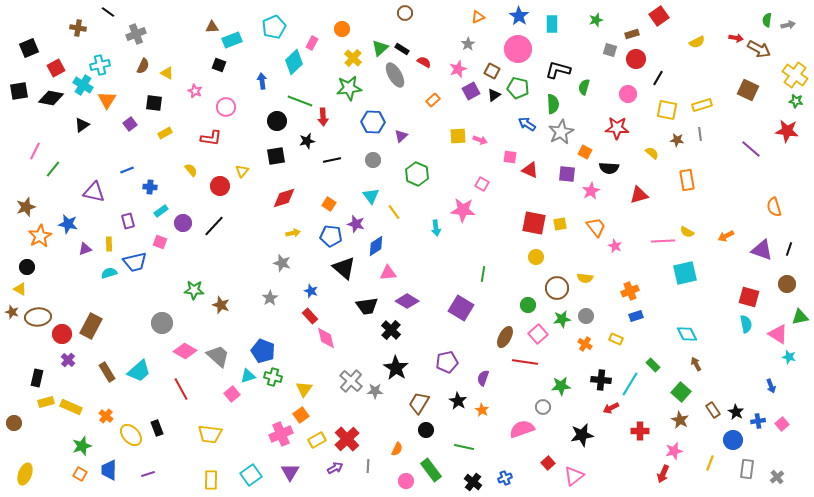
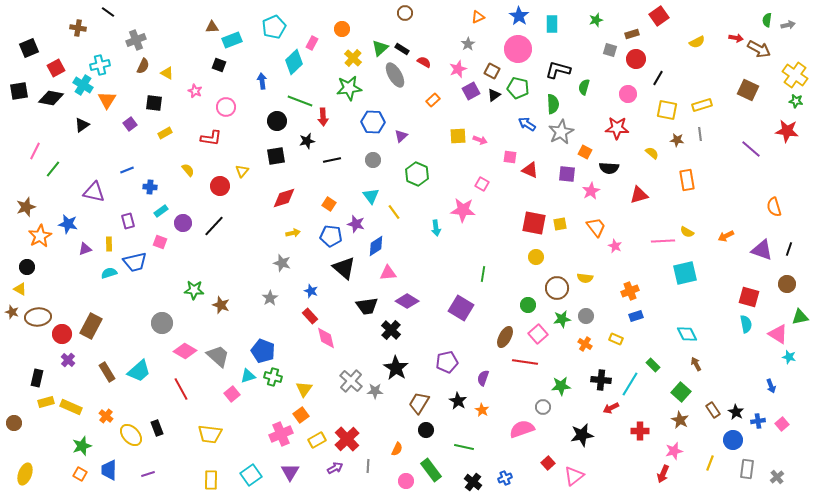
gray cross at (136, 34): moved 6 px down
yellow semicircle at (191, 170): moved 3 px left
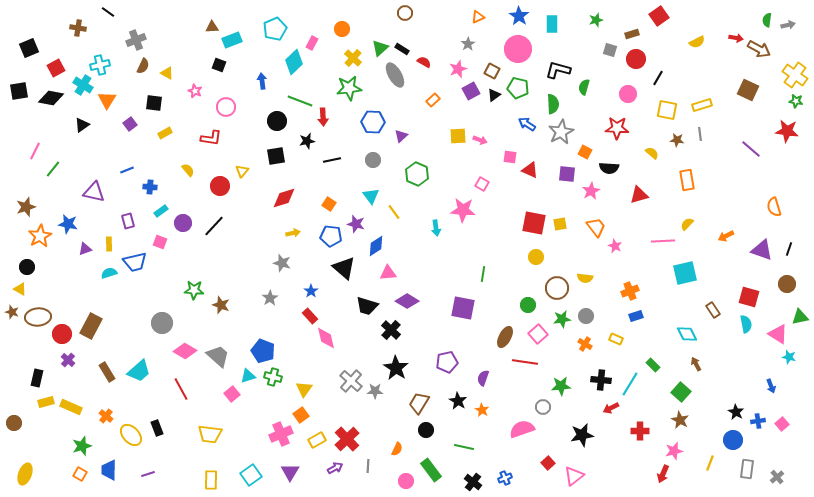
cyan pentagon at (274, 27): moved 1 px right, 2 px down
yellow semicircle at (687, 232): moved 8 px up; rotated 104 degrees clockwise
blue star at (311, 291): rotated 16 degrees clockwise
black trapezoid at (367, 306): rotated 25 degrees clockwise
purple square at (461, 308): moved 2 px right; rotated 20 degrees counterclockwise
brown rectangle at (713, 410): moved 100 px up
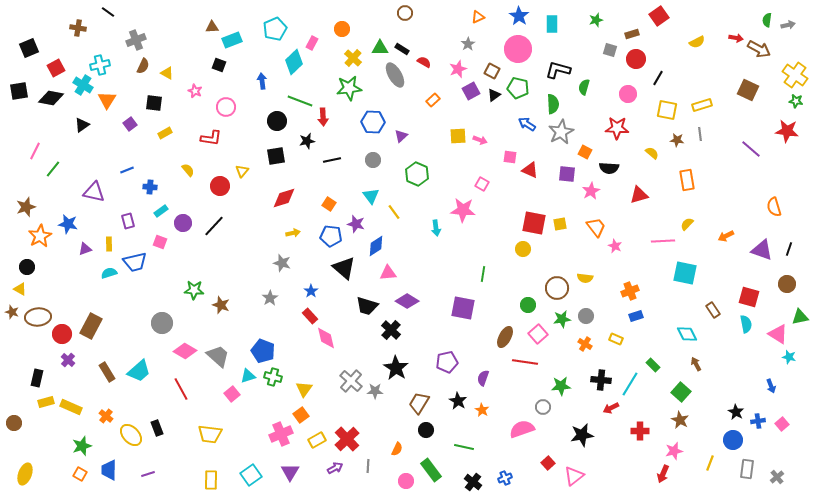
green triangle at (380, 48): rotated 42 degrees clockwise
yellow circle at (536, 257): moved 13 px left, 8 px up
cyan square at (685, 273): rotated 25 degrees clockwise
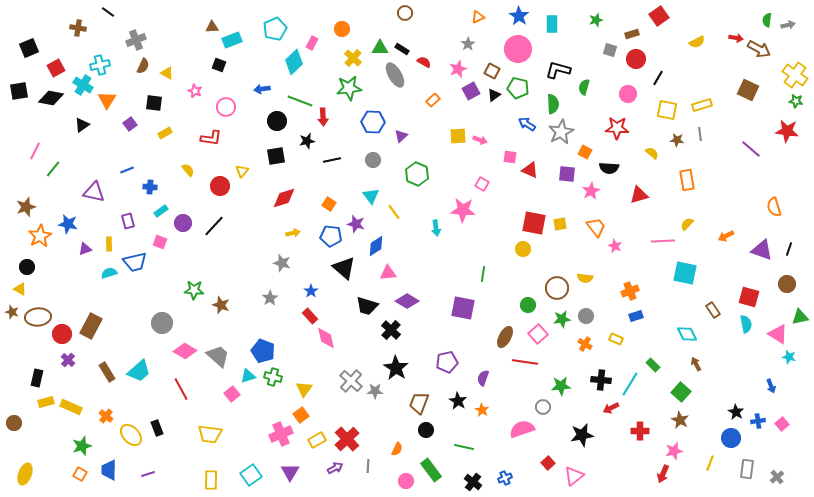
blue arrow at (262, 81): moved 8 px down; rotated 91 degrees counterclockwise
brown trapezoid at (419, 403): rotated 10 degrees counterclockwise
blue circle at (733, 440): moved 2 px left, 2 px up
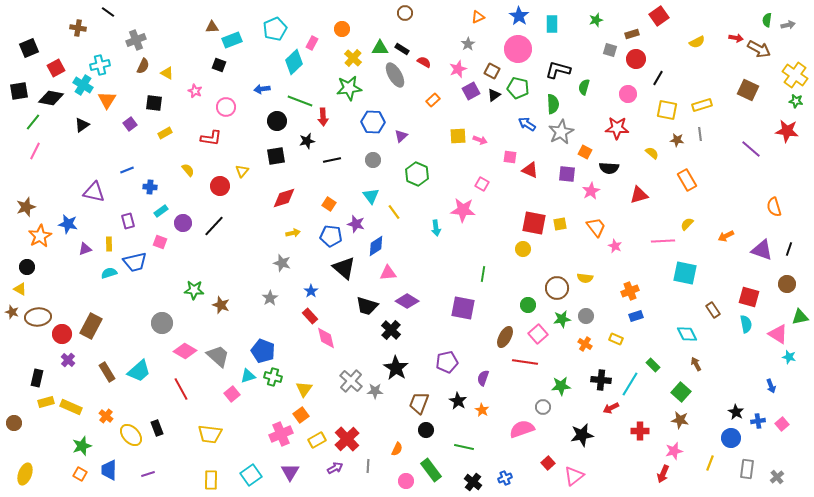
green line at (53, 169): moved 20 px left, 47 px up
orange rectangle at (687, 180): rotated 20 degrees counterclockwise
brown star at (680, 420): rotated 18 degrees counterclockwise
